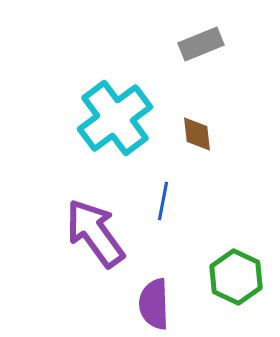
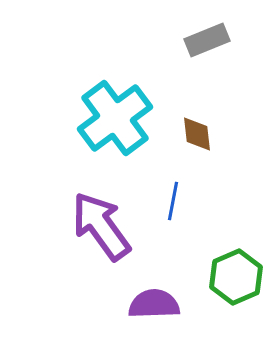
gray rectangle: moved 6 px right, 4 px up
blue line: moved 10 px right
purple arrow: moved 6 px right, 7 px up
green hexagon: rotated 12 degrees clockwise
purple semicircle: rotated 90 degrees clockwise
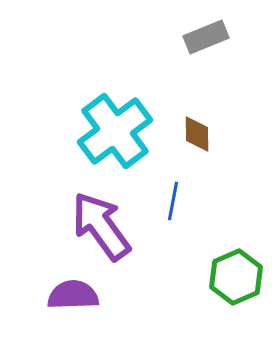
gray rectangle: moved 1 px left, 3 px up
cyan cross: moved 13 px down
brown diamond: rotated 6 degrees clockwise
purple semicircle: moved 81 px left, 9 px up
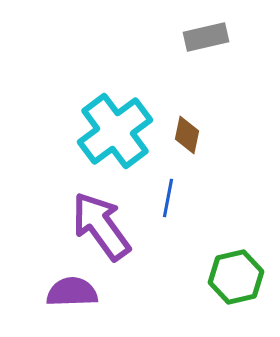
gray rectangle: rotated 9 degrees clockwise
brown diamond: moved 10 px left, 1 px down; rotated 12 degrees clockwise
blue line: moved 5 px left, 3 px up
green hexagon: rotated 10 degrees clockwise
purple semicircle: moved 1 px left, 3 px up
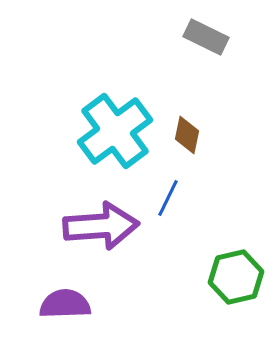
gray rectangle: rotated 39 degrees clockwise
blue line: rotated 15 degrees clockwise
purple arrow: rotated 122 degrees clockwise
purple semicircle: moved 7 px left, 12 px down
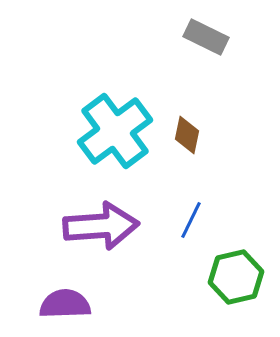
blue line: moved 23 px right, 22 px down
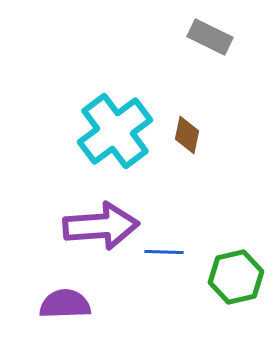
gray rectangle: moved 4 px right
blue line: moved 27 px left, 32 px down; rotated 66 degrees clockwise
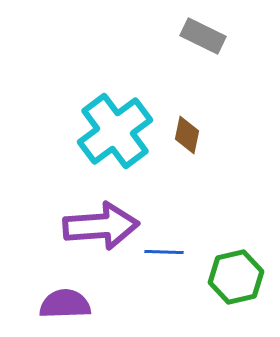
gray rectangle: moved 7 px left, 1 px up
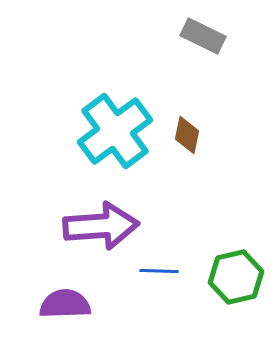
blue line: moved 5 px left, 19 px down
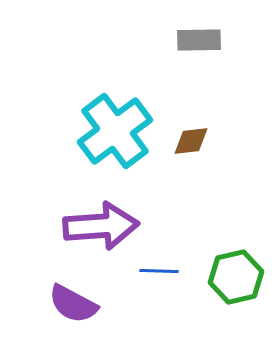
gray rectangle: moved 4 px left, 4 px down; rotated 27 degrees counterclockwise
brown diamond: moved 4 px right, 6 px down; rotated 72 degrees clockwise
purple semicircle: moved 8 px right; rotated 150 degrees counterclockwise
